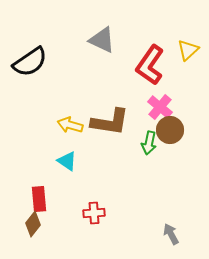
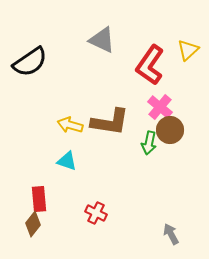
cyan triangle: rotated 15 degrees counterclockwise
red cross: moved 2 px right; rotated 30 degrees clockwise
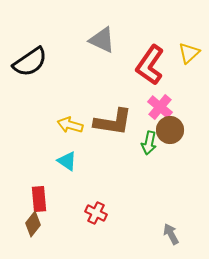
yellow triangle: moved 1 px right, 3 px down
brown L-shape: moved 3 px right
cyan triangle: rotated 15 degrees clockwise
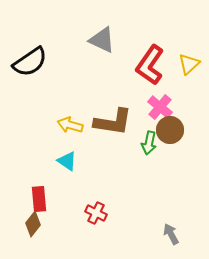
yellow triangle: moved 11 px down
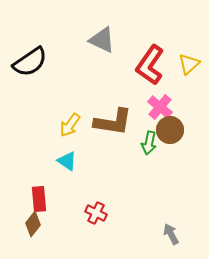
yellow arrow: rotated 70 degrees counterclockwise
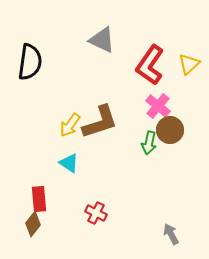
black semicircle: rotated 48 degrees counterclockwise
pink cross: moved 2 px left, 1 px up
brown L-shape: moved 13 px left; rotated 27 degrees counterclockwise
cyan triangle: moved 2 px right, 2 px down
